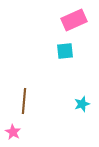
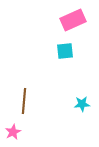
pink rectangle: moved 1 px left
cyan star: rotated 14 degrees clockwise
pink star: rotated 14 degrees clockwise
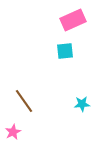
brown line: rotated 40 degrees counterclockwise
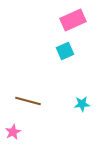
cyan square: rotated 18 degrees counterclockwise
brown line: moved 4 px right; rotated 40 degrees counterclockwise
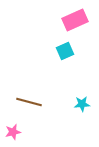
pink rectangle: moved 2 px right
brown line: moved 1 px right, 1 px down
pink star: rotated 14 degrees clockwise
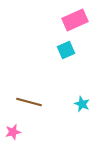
cyan square: moved 1 px right, 1 px up
cyan star: rotated 28 degrees clockwise
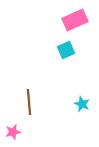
brown line: rotated 70 degrees clockwise
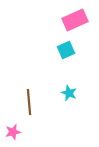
cyan star: moved 13 px left, 11 px up
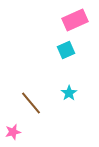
cyan star: rotated 14 degrees clockwise
brown line: moved 2 px right, 1 px down; rotated 35 degrees counterclockwise
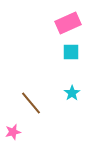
pink rectangle: moved 7 px left, 3 px down
cyan square: moved 5 px right, 2 px down; rotated 24 degrees clockwise
cyan star: moved 3 px right
